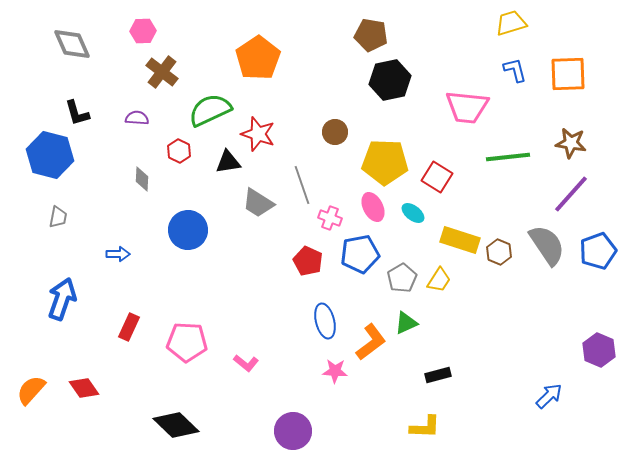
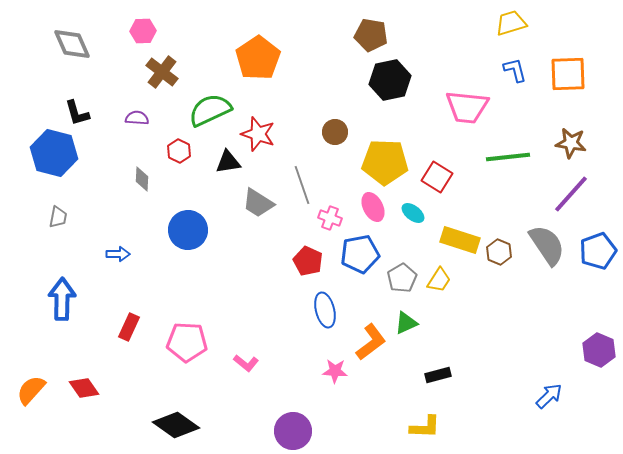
blue hexagon at (50, 155): moved 4 px right, 2 px up
blue arrow at (62, 299): rotated 18 degrees counterclockwise
blue ellipse at (325, 321): moved 11 px up
black diamond at (176, 425): rotated 9 degrees counterclockwise
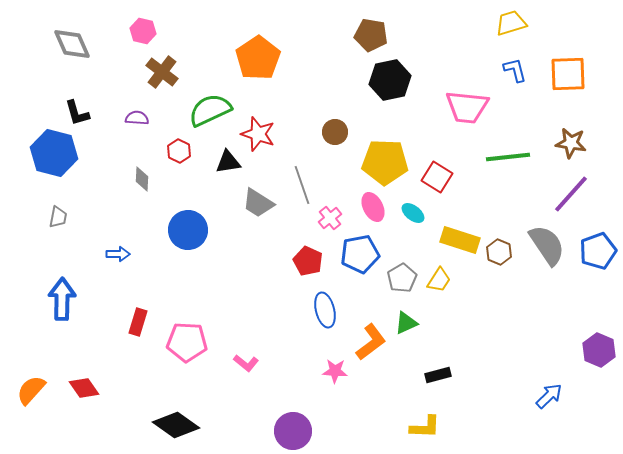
pink hexagon at (143, 31): rotated 15 degrees clockwise
pink cross at (330, 218): rotated 30 degrees clockwise
red rectangle at (129, 327): moved 9 px right, 5 px up; rotated 8 degrees counterclockwise
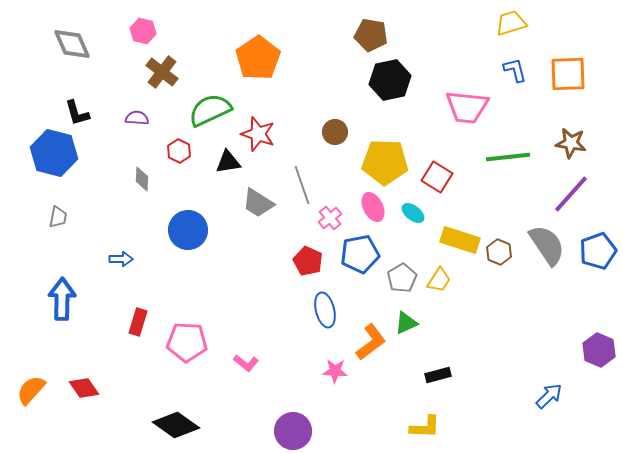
blue arrow at (118, 254): moved 3 px right, 5 px down
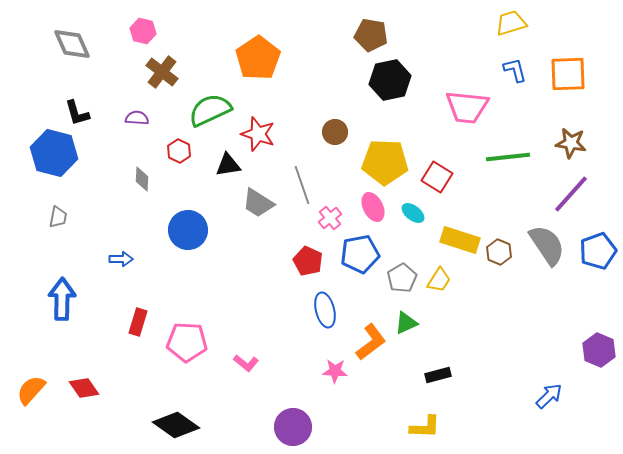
black triangle at (228, 162): moved 3 px down
purple circle at (293, 431): moved 4 px up
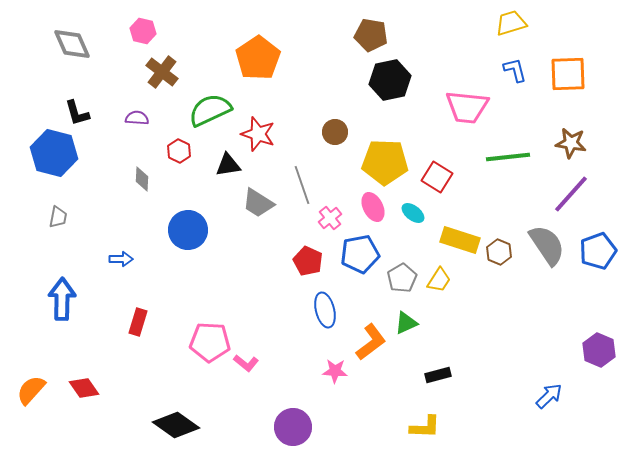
pink pentagon at (187, 342): moved 23 px right
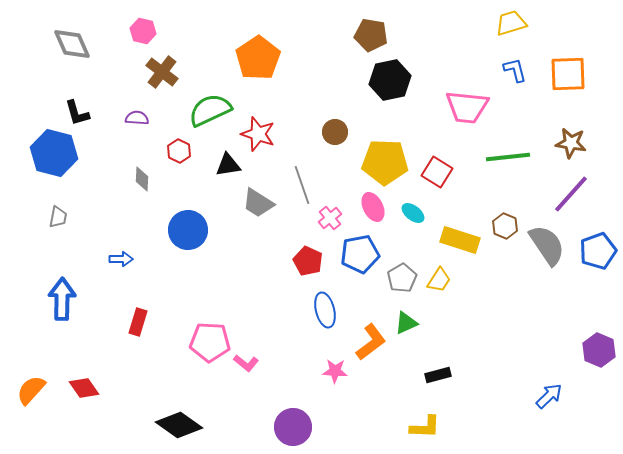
red square at (437, 177): moved 5 px up
brown hexagon at (499, 252): moved 6 px right, 26 px up
black diamond at (176, 425): moved 3 px right
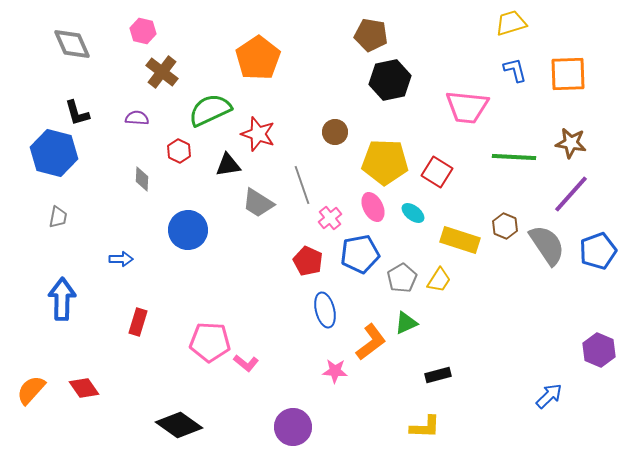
green line at (508, 157): moved 6 px right; rotated 9 degrees clockwise
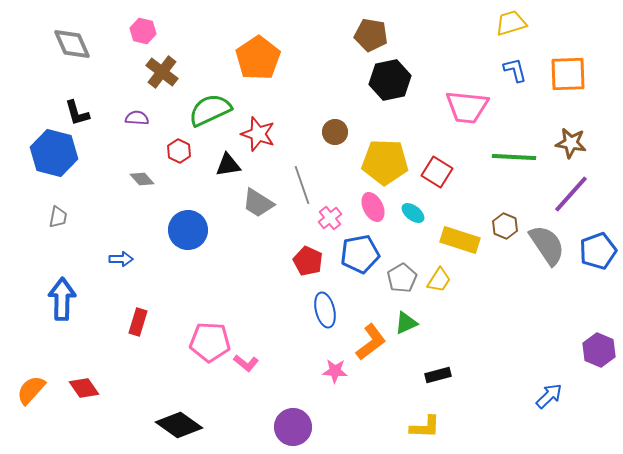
gray diamond at (142, 179): rotated 45 degrees counterclockwise
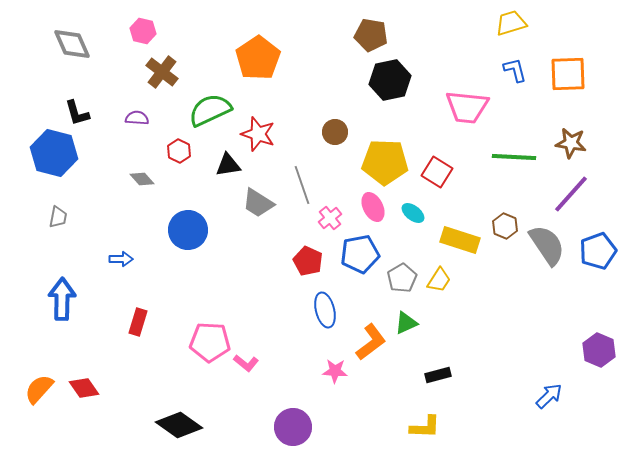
orange semicircle at (31, 390): moved 8 px right, 1 px up
